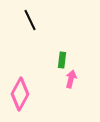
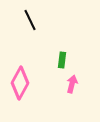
pink arrow: moved 1 px right, 5 px down
pink diamond: moved 11 px up
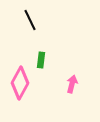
green rectangle: moved 21 px left
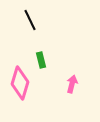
green rectangle: rotated 21 degrees counterclockwise
pink diamond: rotated 12 degrees counterclockwise
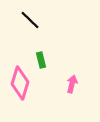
black line: rotated 20 degrees counterclockwise
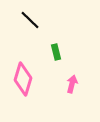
green rectangle: moved 15 px right, 8 px up
pink diamond: moved 3 px right, 4 px up
